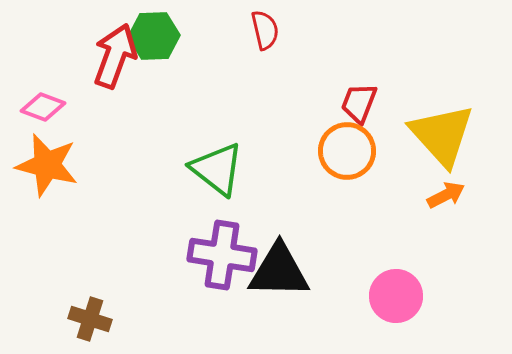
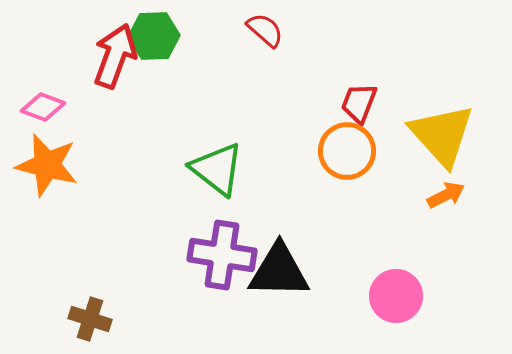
red semicircle: rotated 36 degrees counterclockwise
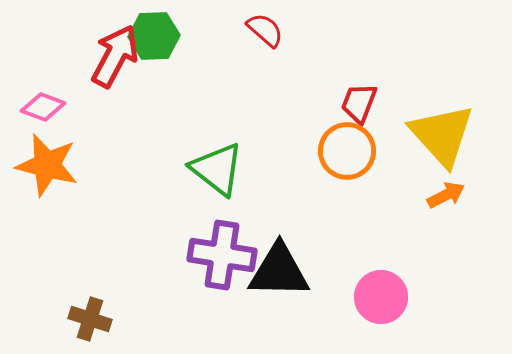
red arrow: rotated 8 degrees clockwise
pink circle: moved 15 px left, 1 px down
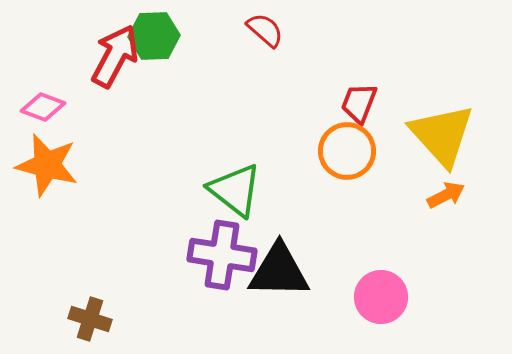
green triangle: moved 18 px right, 21 px down
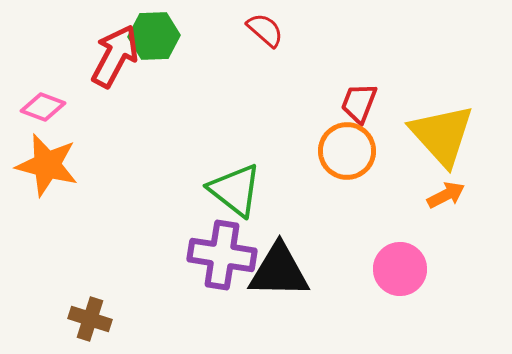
pink circle: moved 19 px right, 28 px up
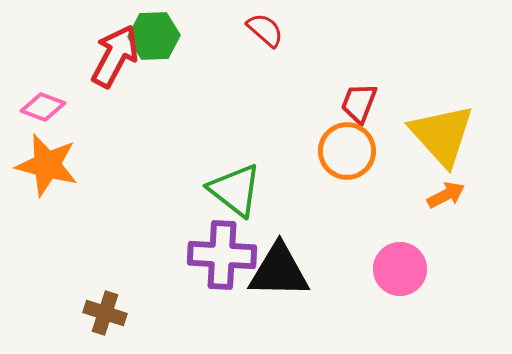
purple cross: rotated 6 degrees counterclockwise
brown cross: moved 15 px right, 6 px up
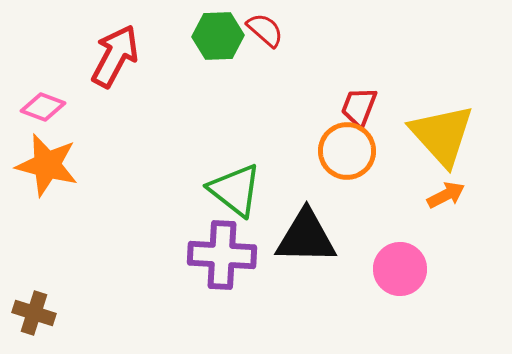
green hexagon: moved 64 px right
red trapezoid: moved 4 px down
black triangle: moved 27 px right, 34 px up
brown cross: moved 71 px left
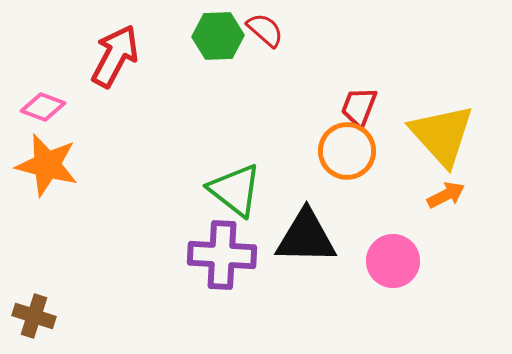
pink circle: moved 7 px left, 8 px up
brown cross: moved 3 px down
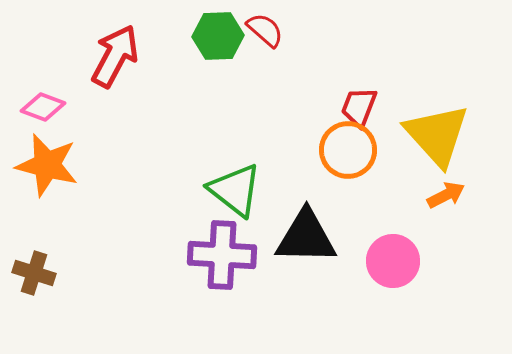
yellow triangle: moved 5 px left
orange circle: moved 1 px right, 1 px up
brown cross: moved 43 px up
